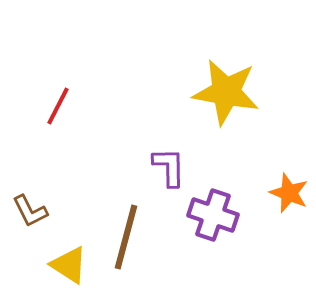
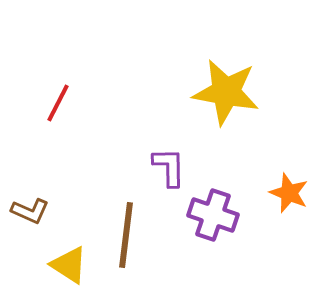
red line: moved 3 px up
brown L-shape: rotated 39 degrees counterclockwise
brown line: moved 2 px up; rotated 8 degrees counterclockwise
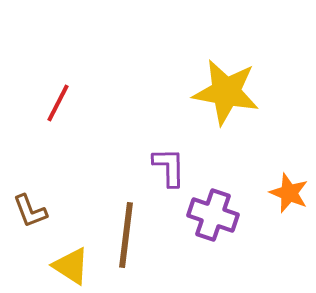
brown L-shape: rotated 45 degrees clockwise
yellow triangle: moved 2 px right, 1 px down
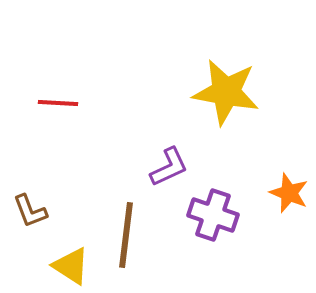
red line: rotated 66 degrees clockwise
purple L-shape: rotated 66 degrees clockwise
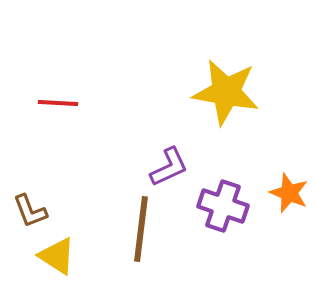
purple cross: moved 10 px right, 9 px up
brown line: moved 15 px right, 6 px up
yellow triangle: moved 14 px left, 10 px up
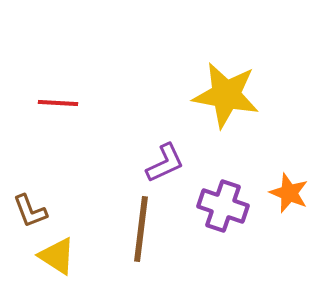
yellow star: moved 3 px down
purple L-shape: moved 4 px left, 4 px up
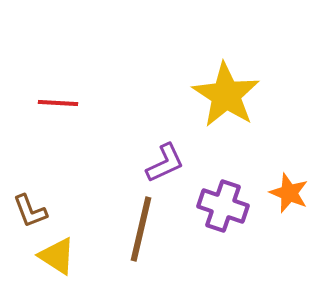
yellow star: rotated 22 degrees clockwise
brown line: rotated 6 degrees clockwise
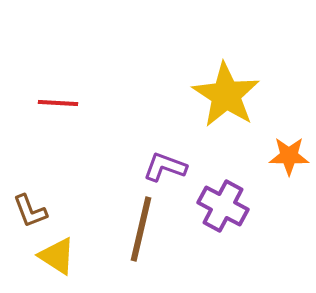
purple L-shape: moved 4 px down; rotated 135 degrees counterclockwise
orange star: moved 37 px up; rotated 21 degrees counterclockwise
purple cross: rotated 9 degrees clockwise
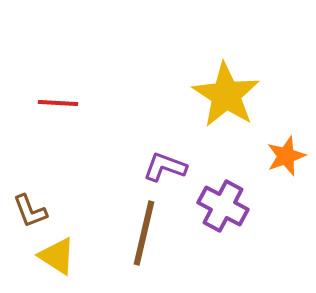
orange star: moved 3 px left; rotated 21 degrees counterclockwise
brown line: moved 3 px right, 4 px down
